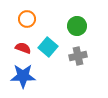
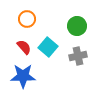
red semicircle: moved 1 px right, 1 px up; rotated 28 degrees clockwise
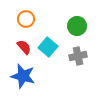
orange circle: moved 1 px left
blue star: rotated 15 degrees clockwise
